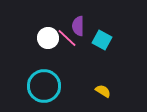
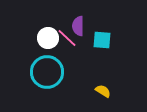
cyan square: rotated 24 degrees counterclockwise
cyan circle: moved 3 px right, 14 px up
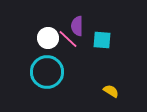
purple semicircle: moved 1 px left
pink line: moved 1 px right, 1 px down
yellow semicircle: moved 8 px right
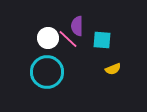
yellow semicircle: moved 2 px right, 22 px up; rotated 126 degrees clockwise
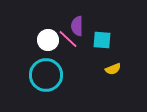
white circle: moved 2 px down
cyan circle: moved 1 px left, 3 px down
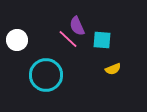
purple semicircle: rotated 24 degrees counterclockwise
white circle: moved 31 px left
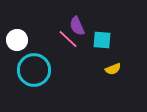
cyan circle: moved 12 px left, 5 px up
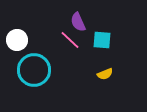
purple semicircle: moved 1 px right, 4 px up
pink line: moved 2 px right, 1 px down
yellow semicircle: moved 8 px left, 5 px down
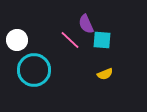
purple semicircle: moved 8 px right, 2 px down
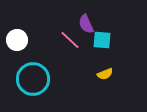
cyan circle: moved 1 px left, 9 px down
